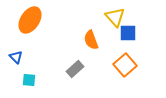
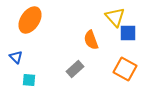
orange square: moved 4 px down; rotated 20 degrees counterclockwise
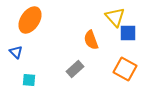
blue triangle: moved 5 px up
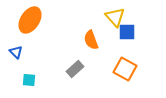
blue square: moved 1 px left, 1 px up
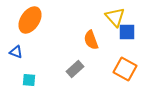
blue triangle: rotated 24 degrees counterclockwise
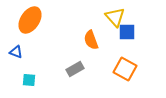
gray rectangle: rotated 12 degrees clockwise
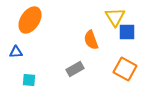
yellow triangle: rotated 10 degrees clockwise
blue triangle: rotated 24 degrees counterclockwise
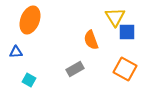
orange ellipse: rotated 12 degrees counterclockwise
cyan square: rotated 24 degrees clockwise
